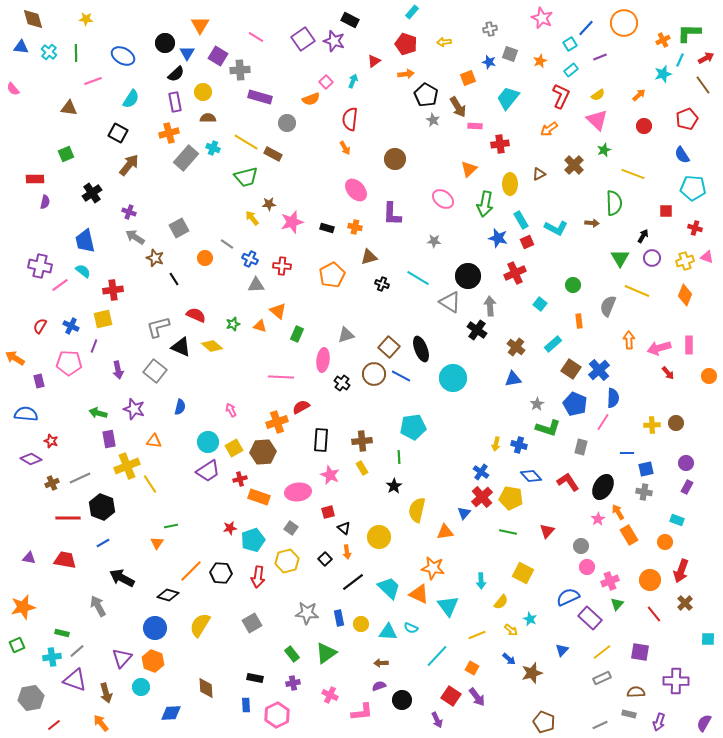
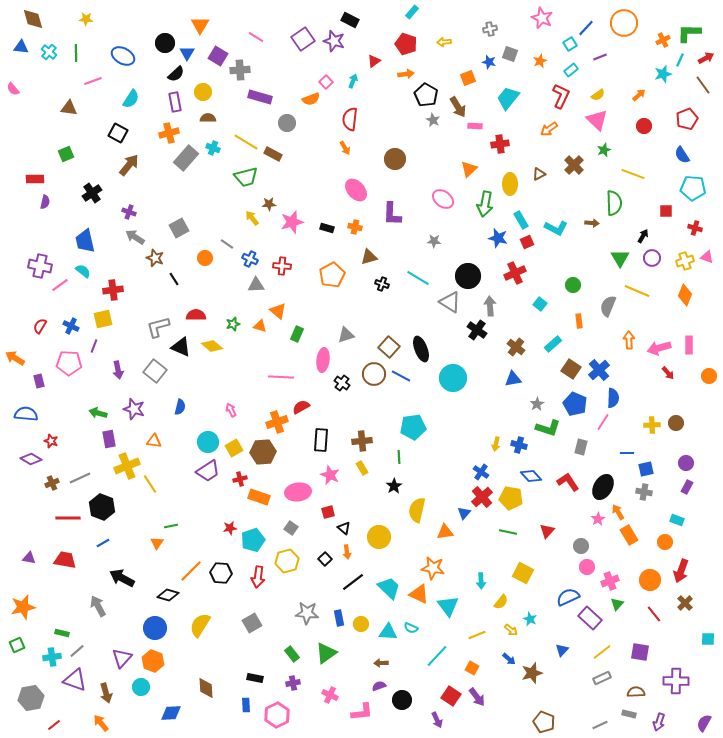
red semicircle at (196, 315): rotated 24 degrees counterclockwise
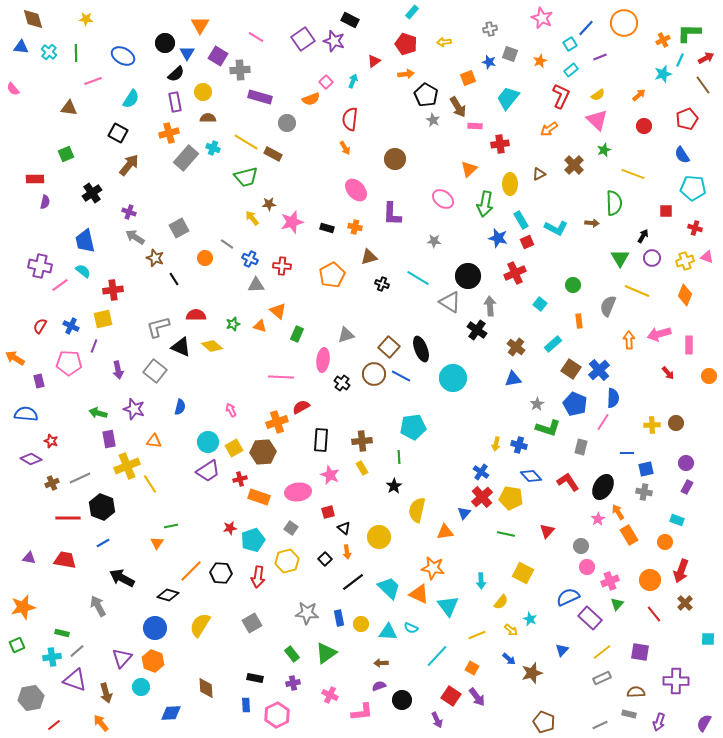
pink arrow at (659, 348): moved 14 px up
green line at (508, 532): moved 2 px left, 2 px down
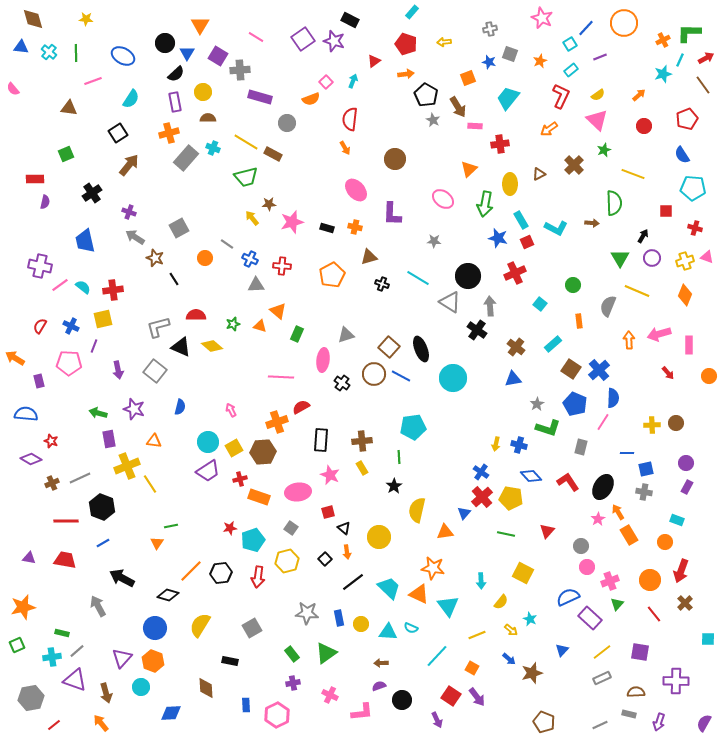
black square at (118, 133): rotated 30 degrees clockwise
cyan semicircle at (83, 271): moved 16 px down
red line at (68, 518): moved 2 px left, 3 px down
black hexagon at (221, 573): rotated 10 degrees counterclockwise
gray square at (252, 623): moved 5 px down
black rectangle at (255, 678): moved 25 px left, 17 px up
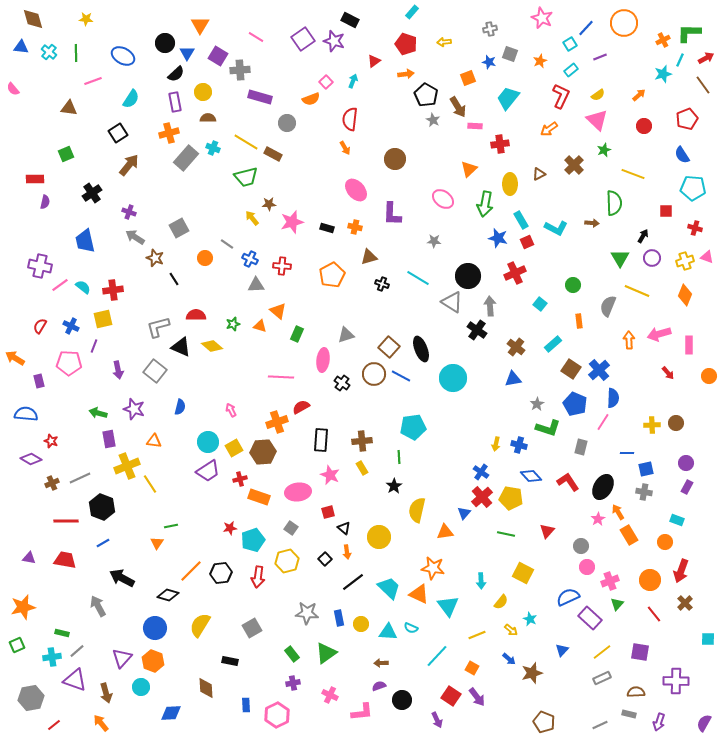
gray triangle at (450, 302): moved 2 px right
